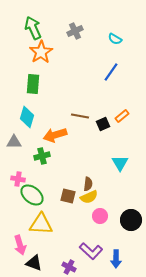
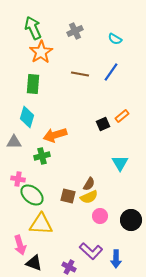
brown line: moved 42 px up
brown semicircle: moved 1 px right; rotated 24 degrees clockwise
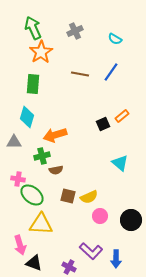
cyan triangle: rotated 18 degrees counterclockwise
brown semicircle: moved 33 px left, 14 px up; rotated 48 degrees clockwise
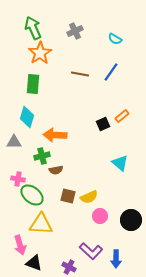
orange star: moved 1 px left, 1 px down
orange arrow: rotated 20 degrees clockwise
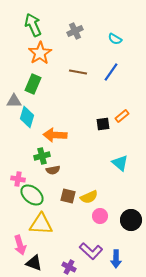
green arrow: moved 3 px up
brown line: moved 2 px left, 2 px up
green rectangle: rotated 18 degrees clockwise
black square: rotated 16 degrees clockwise
gray triangle: moved 41 px up
brown semicircle: moved 3 px left
